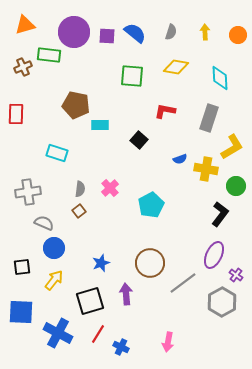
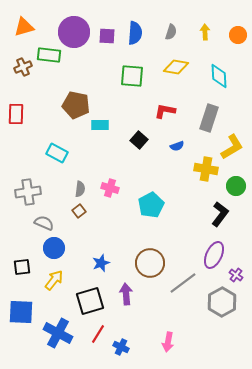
orange triangle at (25, 25): moved 1 px left, 2 px down
blue semicircle at (135, 33): rotated 55 degrees clockwise
cyan diamond at (220, 78): moved 1 px left, 2 px up
cyan rectangle at (57, 153): rotated 10 degrees clockwise
blue semicircle at (180, 159): moved 3 px left, 13 px up
pink cross at (110, 188): rotated 30 degrees counterclockwise
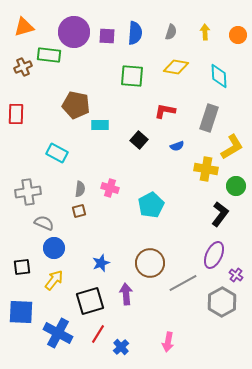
brown square at (79, 211): rotated 24 degrees clockwise
gray line at (183, 283): rotated 8 degrees clockwise
blue cross at (121, 347): rotated 21 degrees clockwise
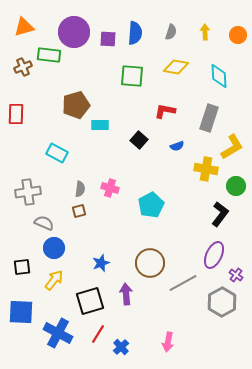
purple square at (107, 36): moved 1 px right, 3 px down
brown pentagon at (76, 105): rotated 28 degrees counterclockwise
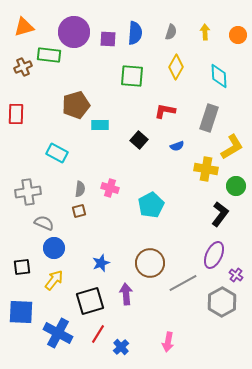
yellow diamond at (176, 67): rotated 70 degrees counterclockwise
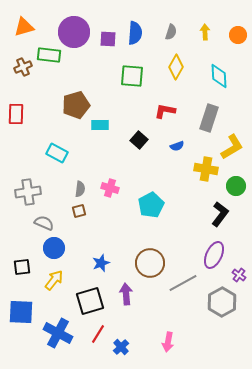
purple cross at (236, 275): moved 3 px right
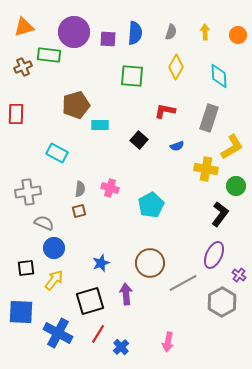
black square at (22, 267): moved 4 px right, 1 px down
